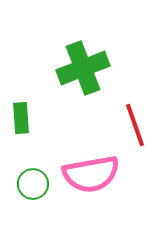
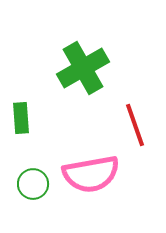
green cross: rotated 9 degrees counterclockwise
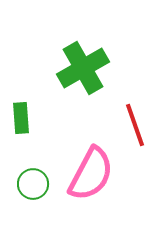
pink semicircle: rotated 52 degrees counterclockwise
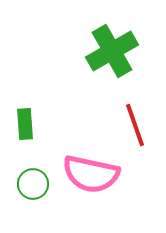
green cross: moved 29 px right, 17 px up
green rectangle: moved 4 px right, 6 px down
pink semicircle: rotated 74 degrees clockwise
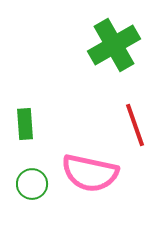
green cross: moved 2 px right, 6 px up
pink semicircle: moved 1 px left, 1 px up
green circle: moved 1 px left
